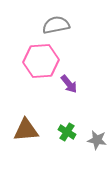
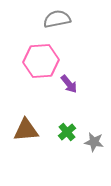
gray semicircle: moved 1 px right, 6 px up
green cross: rotated 18 degrees clockwise
gray star: moved 3 px left, 2 px down
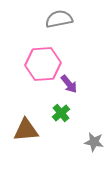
gray semicircle: moved 2 px right
pink hexagon: moved 2 px right, 3 px down
green cross: moved 6 px left, 19 px up
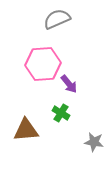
gray semicircle: moved 2 px left; rotated 12 degrees counterclockwise
green cross: rotated 18 degrees counterclockwise
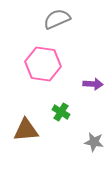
pink hexagon: rotated 12 degrees clockwise
purple arrow: moved 24 px right; rotated 48 degrees counterclockwise
green cross: moved 1 px up
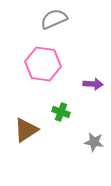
gray semicircle: moved 3 px left
green cross: rotated 12 degrees counterclockwise
brown triangle: rotated 28 degrees counterclockwise
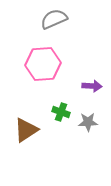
pink hexagon: rotated 12 degrees counterclockwise
purple arrow: moved 1 px left, 2 px down
gray star: moved 6 px left, 20 px up; rotated 12 degrees counterclockwise
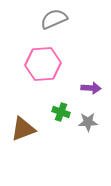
purple arrow: moved 1 px left, 2 px down
brown triangle: moved 3 px left, 1 px up; rotated 12 degrees clockwise
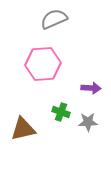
brown triangle: rotated 8 degrees clockwise
